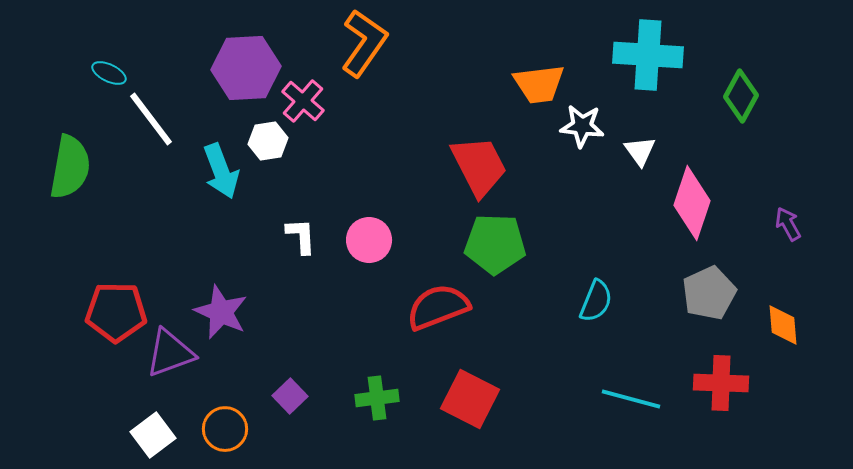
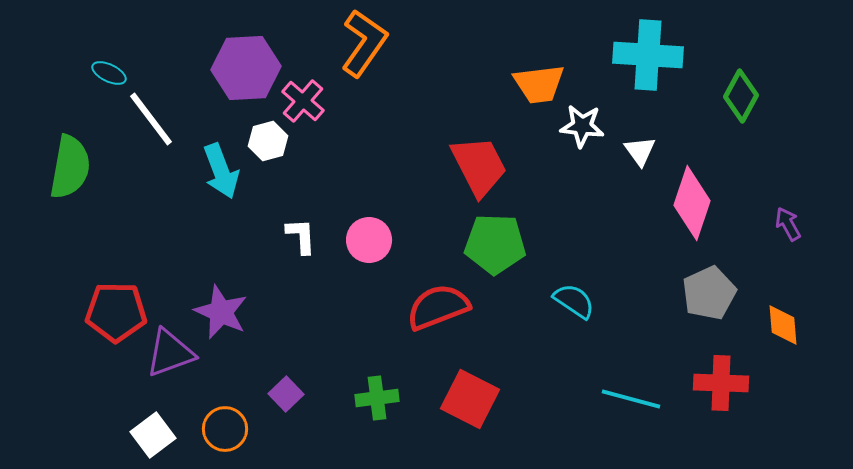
white hexagon: rotated 6 degrees counterclockwise
cyan semicircle: moved 22 px left; rotated 78 degrees counterclockwise
purple square: moved 4 px left, 2 px up
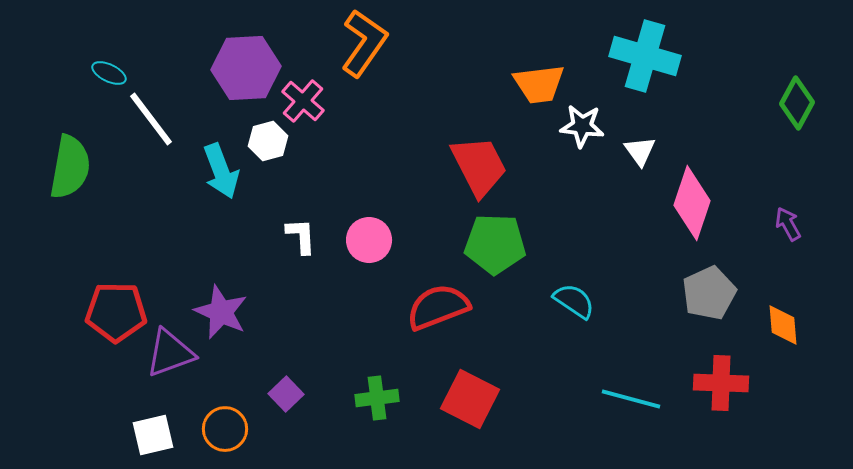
cyan cross: moved 3 px left, 1 px down; rotated 12 degrees clockwise
green diamond: moved 56 px right, 7 px down
white square: rotated 24 degrees clockwise
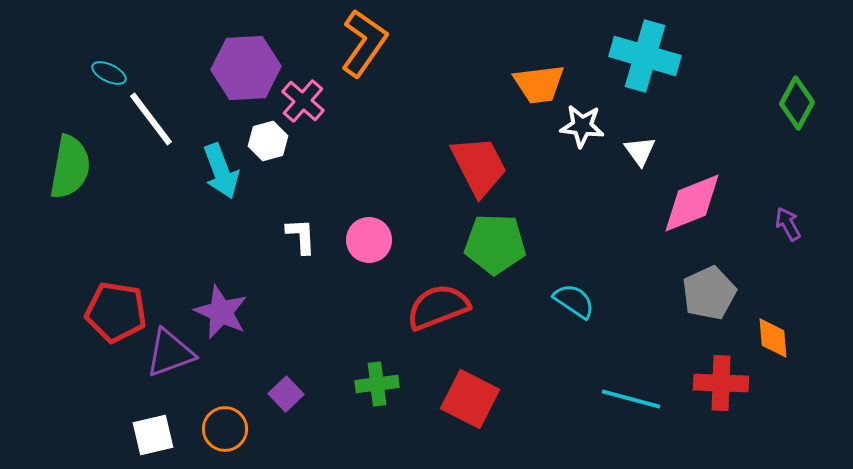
pink diamond: rotated 50 degrees clockwise
red pentagon: rotated 8 degrees clockwise
orange diamond: moved 10 px left, 13 px down
green cross: moved 14 px up
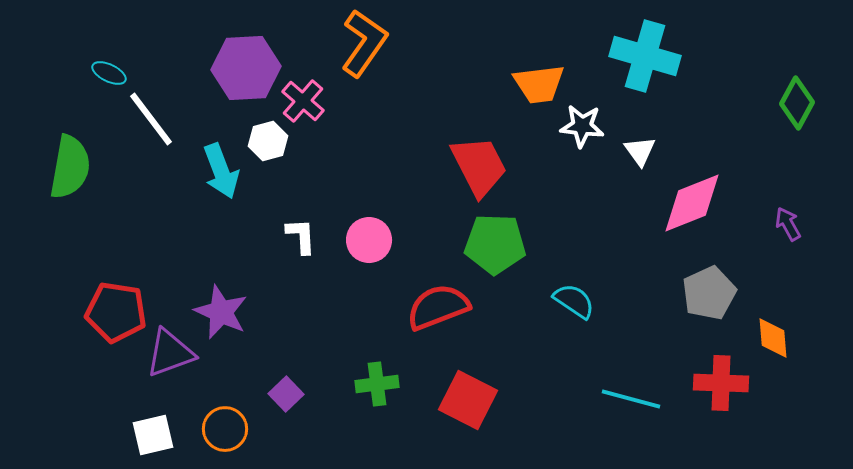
red square: moved 2 px left, 1 px down
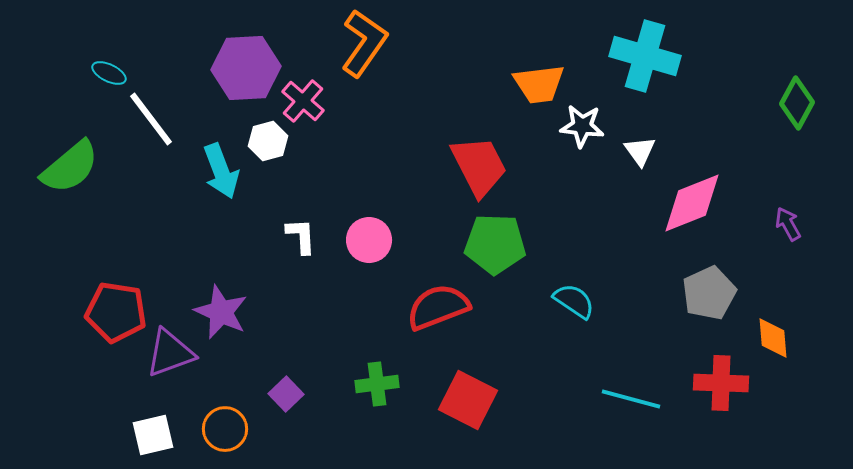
green semicircle: rotated 40 degrees clockwise
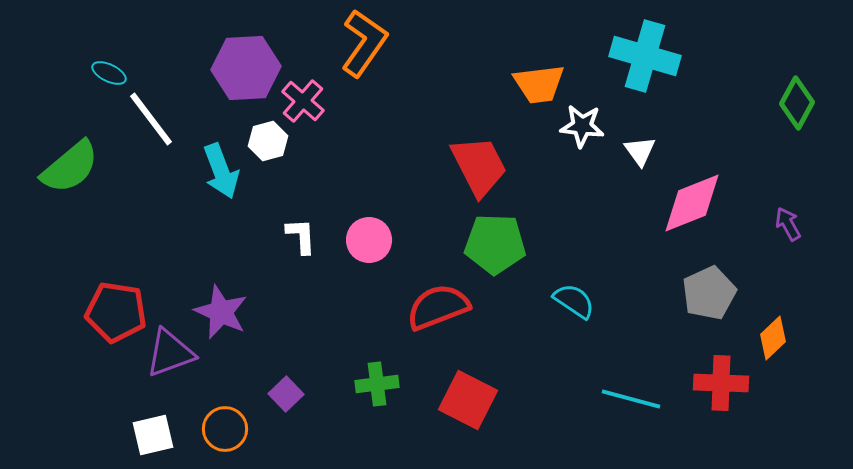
orange diamond: rotated 51 degrees clockwise
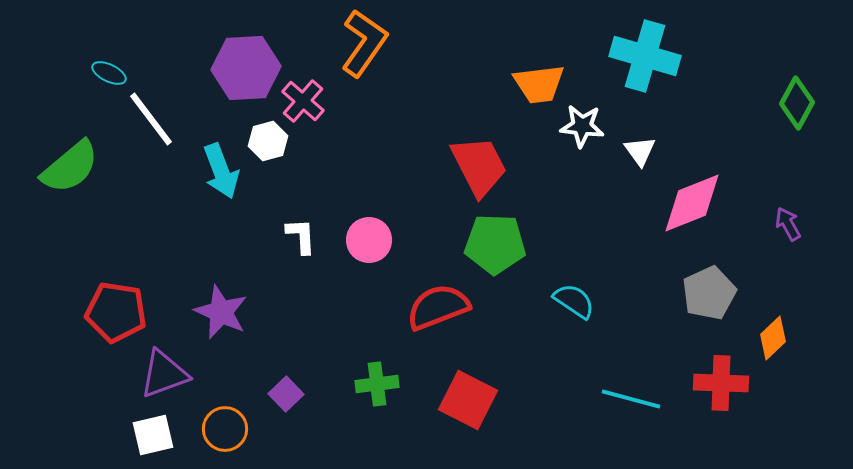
purple triangle: moved 6 px left, 21 px down
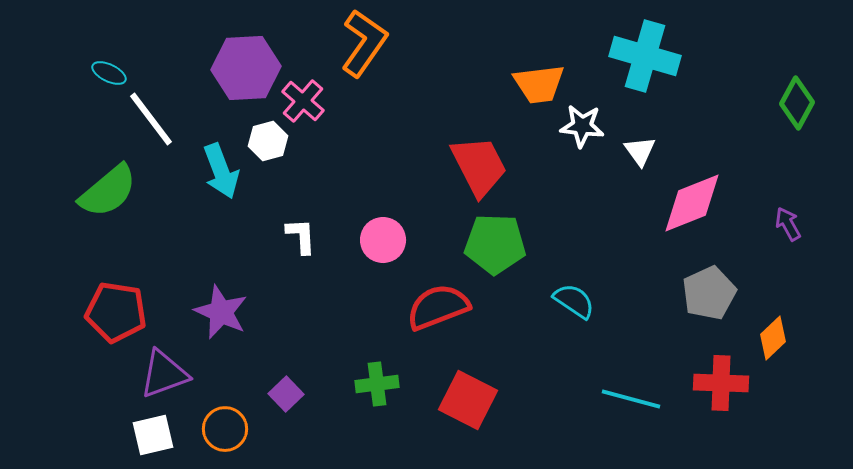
green semicircle: moved 38 px right, 24 px down
pink circle: moved 14 px right
